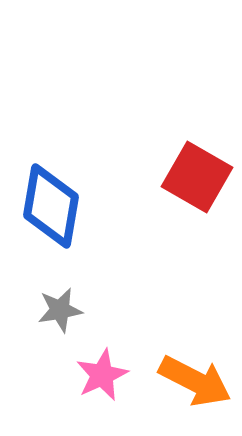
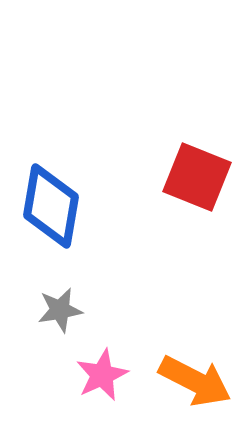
red square: rotated 8 degrees counterclockwise
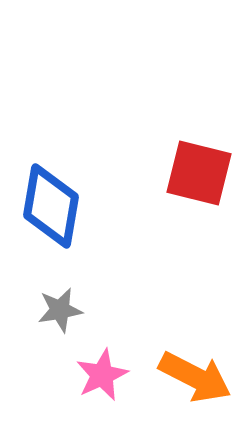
red square: moved 2 px right, 4 px up; rotated 8 degrees counterclockwise
orange arrow: moved 4 px up
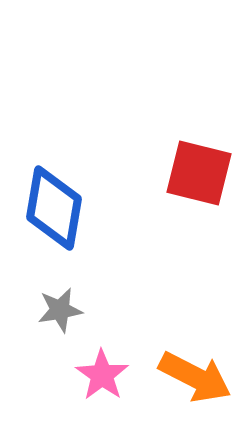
blue diamond: moved 3 px right, 2 px down
pink star: rotated 12 degrees counterclockwise
